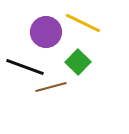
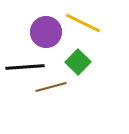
black line: rotated 24 degrees counterclockwise
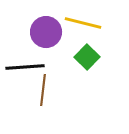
yellow line: rotated 12 degrees counterclockwise
green square: moved 9 px right, 5 px up
brown line: moved 8 px left, 3 px down; rotated 68 degrees counterclockwise
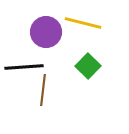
green square: moved 1 px right, 9 px down
black line: moved 1 px left
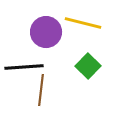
brown line: moved 2 px left
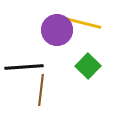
purple circle: moved 11 px right, 2 px up
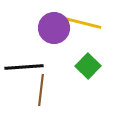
purple circle: moved 3 px left, 2 px up
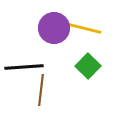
yellow line: moved 5 px down
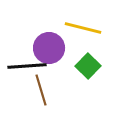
purple circle: moved 5 px left, 20 px down
black line: moved 3 px right, 1 px up
brown line: rotated 24 degrees counterclockwise
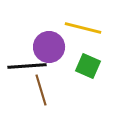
purple circle: moved 1 px up
green square: rotated 20 degrees counterclockwise
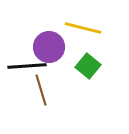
green square: rotated 15 degrees clockwise
